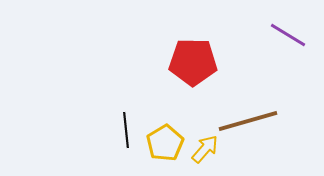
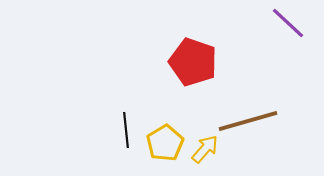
purple line: moved 12 px up; rotated 12 degrees clockwise
red pentagon: rotated 18 degrees clockwise
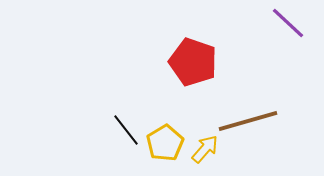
black line: rotated 32 degrees counterclockwise
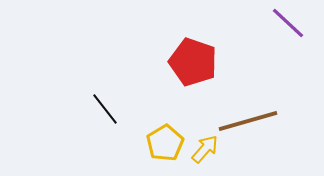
black line: moved 21 px left, 21 px up
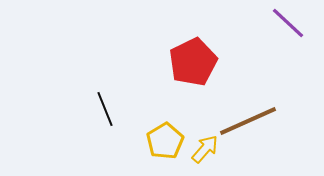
red pentagon: rotated 27 degrees clockwise
black line: rotated 16 degrees clockwise
brown line: rotated 8 degrees counterclockwise
yellow pentagon: moved 2 px up
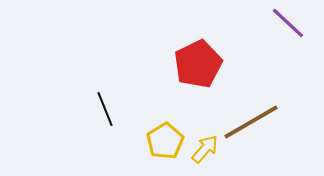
red pentagon: moved 5 px right, 2 px down
brown line: moved 3 px right, 1 px down; rotated 6 degrees counterclockwise
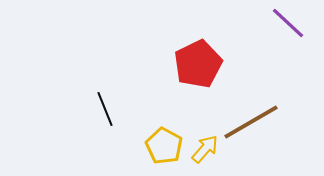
yellow pentagon: moved 1 px left, 5 px down; rotated 12 degrees counterclockwise
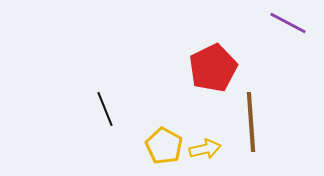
purple line: rotated 15 degrees counterclockwise
red pentagon: moved 15 px right, 4 px down
brown line: rotated 64 degrees counterclockwise
yellow arrow: rotated 36 degrees clockwise
